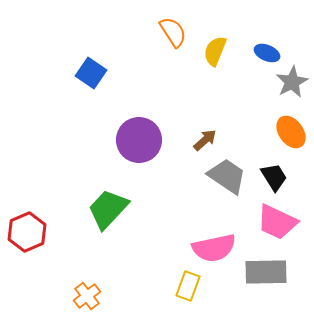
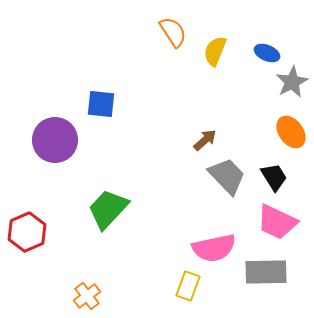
blue square: moved 10 px right, 31 px down; rotated 28 degrees counterclockwise
purple circle: moved 84 px left
gray trapezoid: rotated 12 degrees clockwise
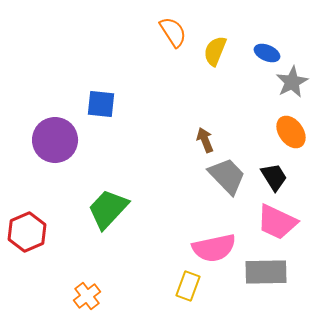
brown arrow: rotated 70 degrees counterclockwise
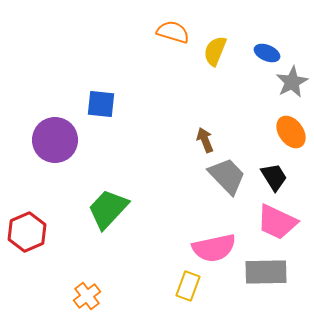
orange semicircle: rotated 40 degrees counterclockwise
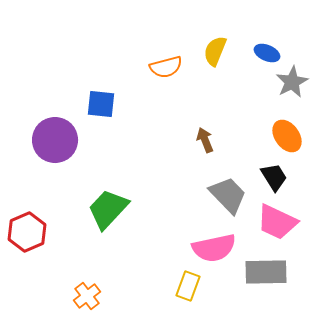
orange semicircle: moved 7 px left, 35 px down; rotated 148 degrees clockwise
orange ellipse: moved 4 px left, 4 px down
gray trapezoid: moved 1 px right, 19 px down
